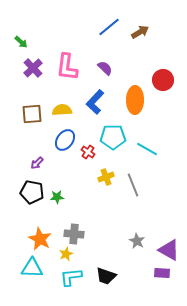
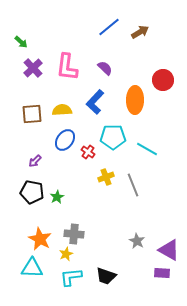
purple arrow: moved 2 px left, 2 px up
green star: rotated 24 degrees counterclockwise
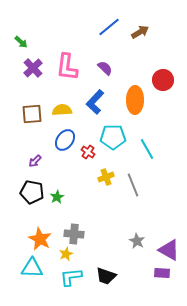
cyan line: rotated 30 degrees clockwise
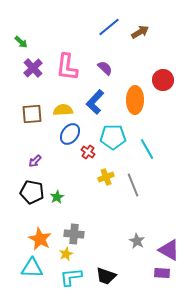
yellow semicircle: moved 1 px right
blue ellipse: moved 5 px right, 6 px up
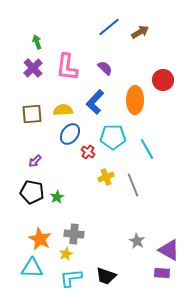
green arrow: moved 16 px right; rotated 152 degrees counterclockwise
cyan L-shape: moved 1 px down
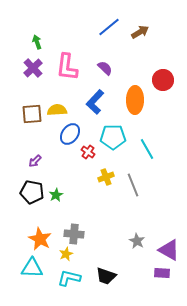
yellow semicircle: moved 6 px left
green star: moved 1 px left, 2 px up
cyan L-shape: moved 2 px left; rotated 20 degrees clockwise
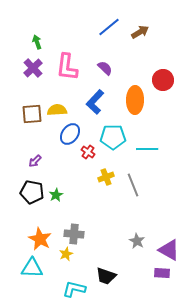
cyan line: rotated 60 degrees counterclockwise
cyan L-shape: moved 5 px right, 11 px down
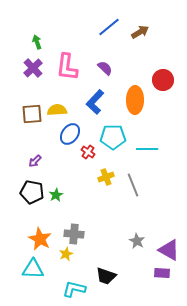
cyan triangle: moved 1 px right, 1 px down
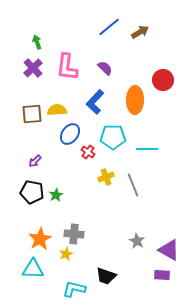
orange star: rotated 15 degrees clockwise
purple rectangle: moved 2 px down
